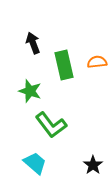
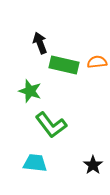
black arrow: moved 7 px right
green rectangle: rotated 64 degrees counterclockwise
cyan trapezoid: rotated 35 degrees counterclockwise
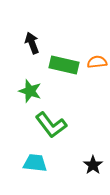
black arrow: moved 8 px left
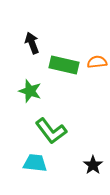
green L-shape: moved 6 px down
